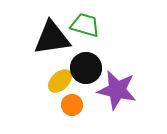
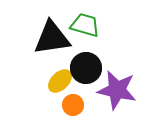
orange circle: moved 1 px right
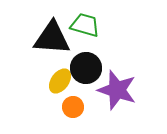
black triangle: rotated 12 degrees clockwise
yellow ellipse: rotated 10 degrees counterclockwise
purple star: rotated 6 degrees clockwise
orange circle: moved 2 px down
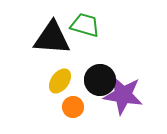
black circle: moved 14 px right, 12 px down
purple star: moved 6 px right, 5 px down; rotated 9 degrees counterclockwise
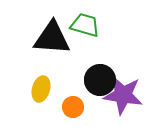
yellow ellipse: moved 19 px left, 8 px down; rotated 20 degrees counterclockwise
